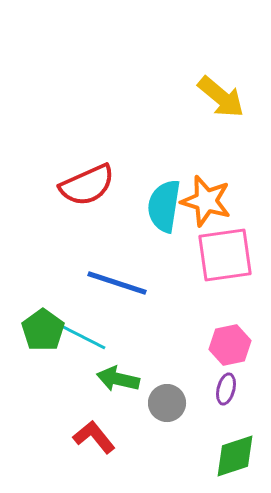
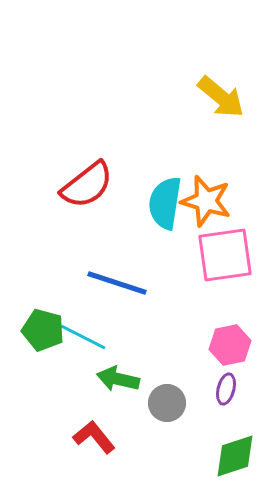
red semicircle: rotated 14 degrees counterclockwise
cyan semicircle: moved 1 px right, 3 px up
green pentagon: rotated 21 degrees counterclockwise
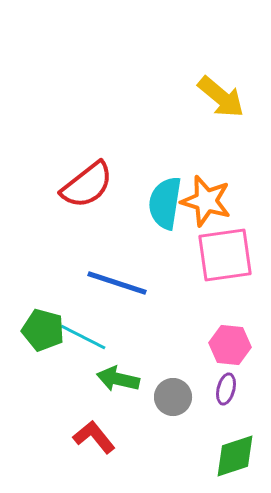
pink hexagon: rotated 18 degrees clockwise
gray circle: moved 6 px right, 6 px up
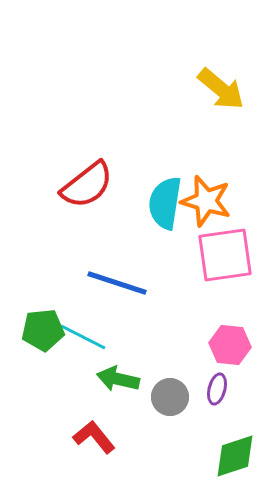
yellow arrow: moved 8 px up
green pentagon: rotated 21 degrees counterclockwise
purple ellipse: moved 9 px left
gray circle: moved 3 px left
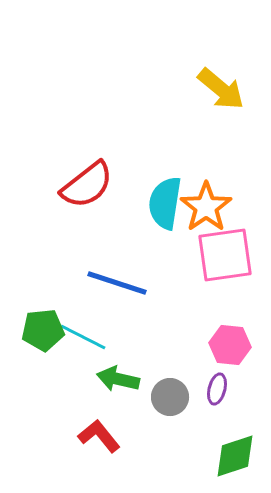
orange star: moved 6 px down; rotated 21 degrees clockwise
red L-shape: moved 5 px right, 1 px up
